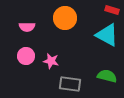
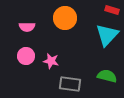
cyan triangle: rotated 45 degrees clockwise
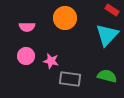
red rectangle: rotated 16 degrees clockwise
gray rectangle: moved 5 px up
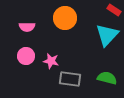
red rectangle: moved 2 px right
green semicircle: moved 2 px down
